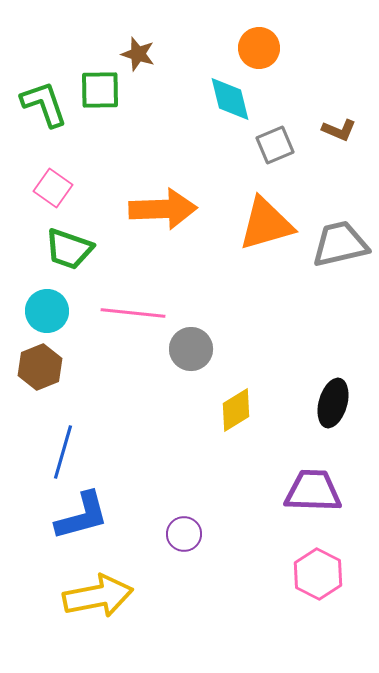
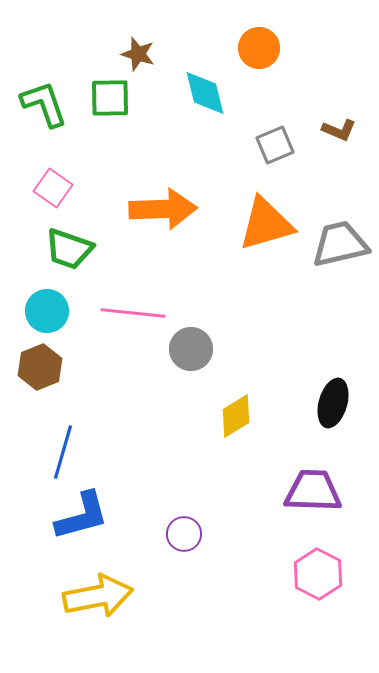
green square: moved 10 px right, 8 px down
cyan diamond: moved 25 px left, 6 px up
yellow diamond: moved 6 px down
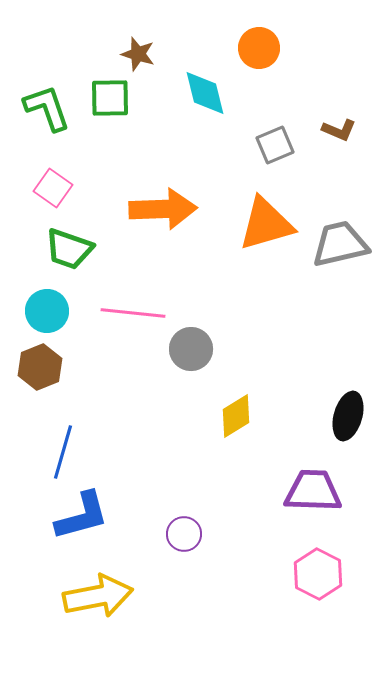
green L-shape: moved 3 px right, 4 px down
black ellipse: moved 15 px right, 13 px down
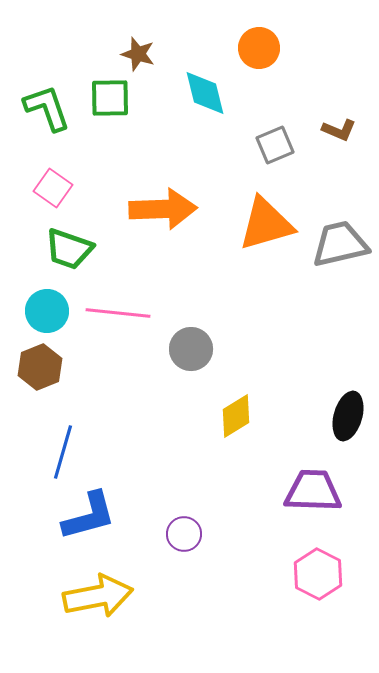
pink line: moved 15 px left
blue L-shape: moved 7 px right
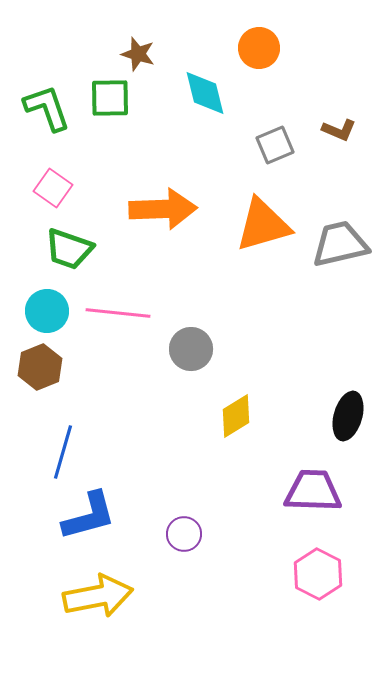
orange triangle: moved 3 px left, 1 px down
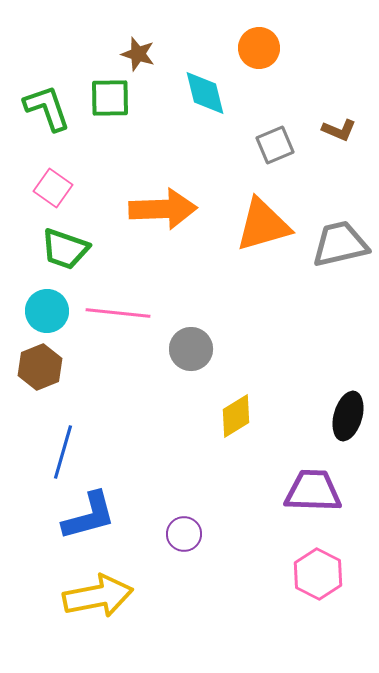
green trapezoid: moved 4 px left
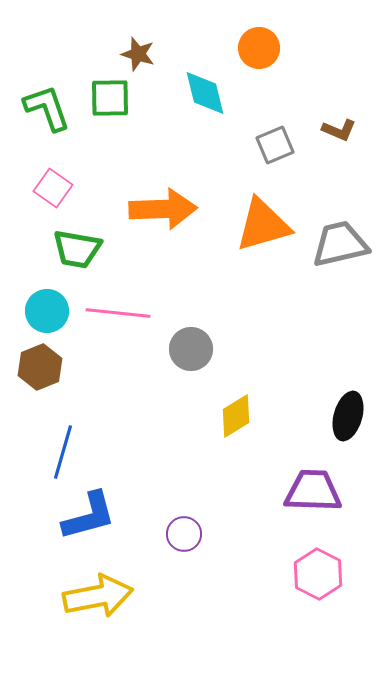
green trapezoid: moved 12 px right; rotated 9 degrees counterclockwise
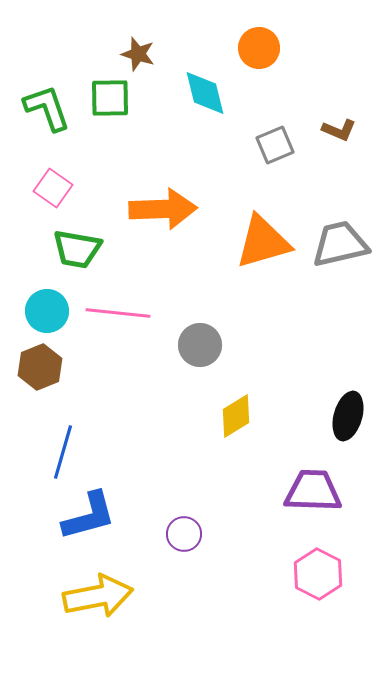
orange triangle: moved 17 px down
gray circle: moved 9 px right, 4 px up
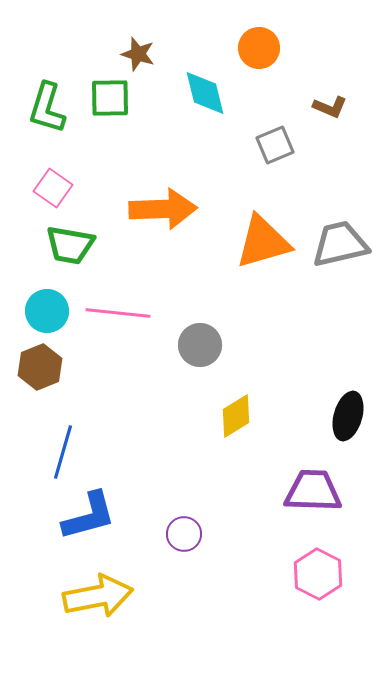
green L-shape: rotated 144 degrees counterclockwise
brown L-shape: moved 9 px left, 23 px up
green trapezoid: moved 7 px left, 4 px up
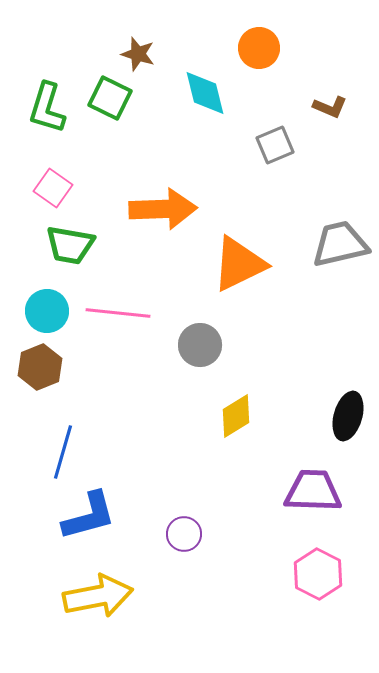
green square: rotated 27 degrees clockwise
orange triangle: moved 24 px left, 22 px down; rotated 10 degrees counterclockwise
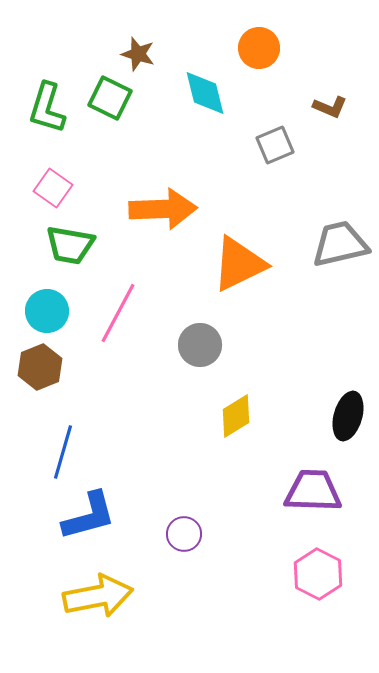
pink line: rotated 68 degrees counterclockwise
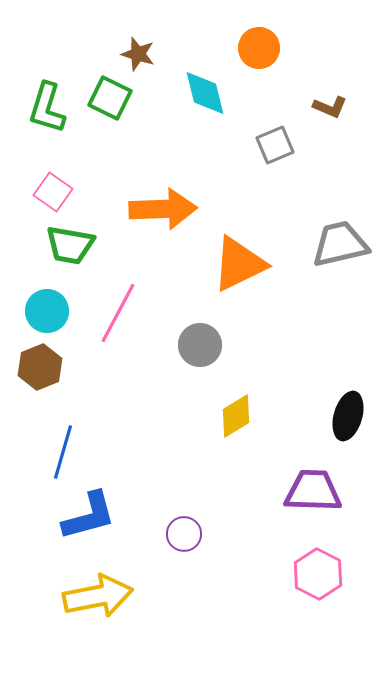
pink square: moved 4 px down
